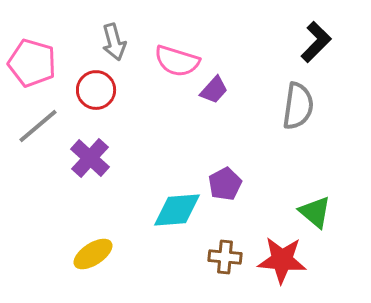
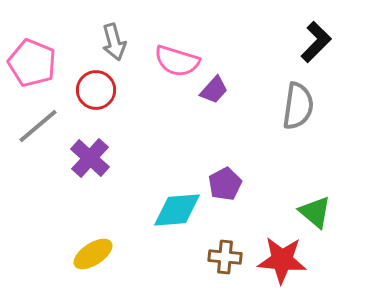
pink pentagon: rotated 6 degrees clockwise
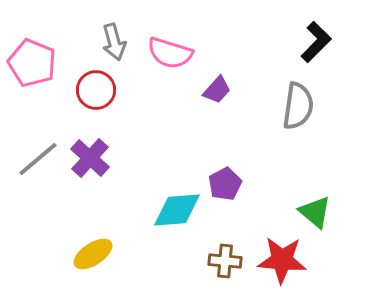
pink semicircle: moved 7 px left, 8 px up
purple trapezoid: moved 3 px right
gray line: moved 33 px down
brown cross: moved 4 px down
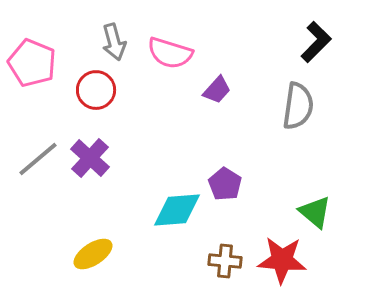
purple pentagon: rotated 12 degrees counterclockwise
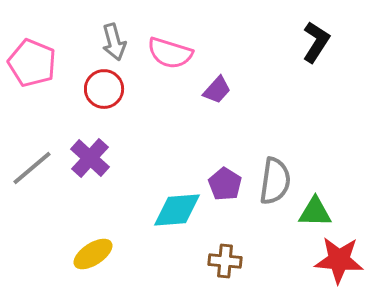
black L-shape: rotated 12 degrees counterclockwise
red circle: moved 8 px right, 1 px up
gray semicircle: moved 23 px left, 75 px down
gray line: moved 6 px left, 9 px down
green triangle: rotated 39 degrees counterclockwise
red star: moved 57 px right
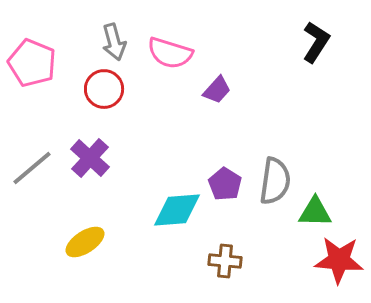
yellow ellipse: moved 8 px left, 12 px up
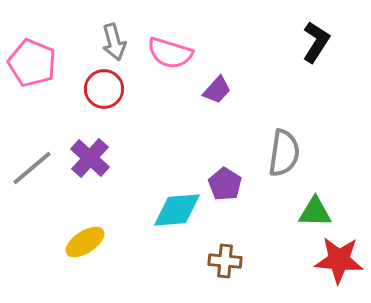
gray semicircle: moved 9 px right, 28 px up
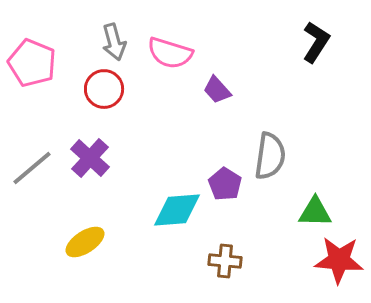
purple trapezoid: rotated 96 degrees clockwise
gray semicircle: moved 14 px left, 3 px down
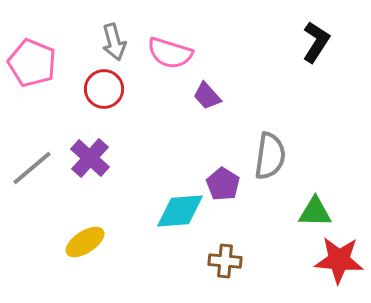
purple trapezoid: moved 10 px left, 6 px down
purple pentagon: moved 2 px left
cyan diamond: moved 3 px right, 1 px down
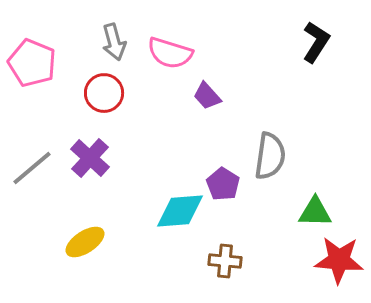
red circle: moved 4 px down
